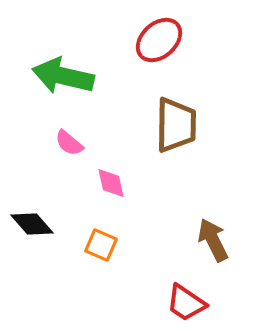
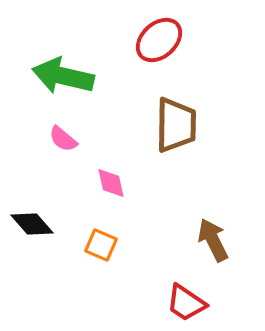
pink semicircle: moved 6 px left, 4 px up
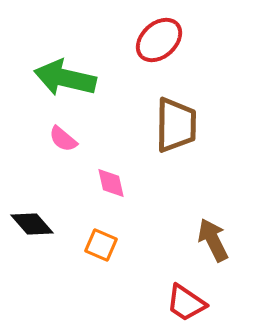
green arrow: moved 2 px right, 2 px down
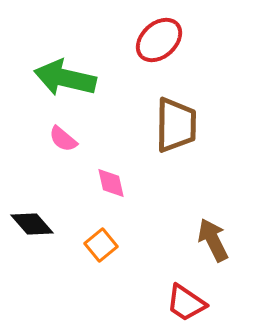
orange square: rotated 28 degrees clockwise
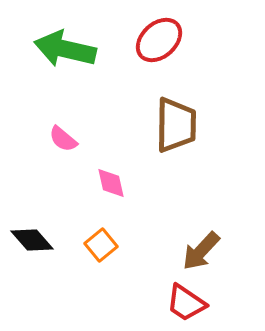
green arrow: moved 29 px up
black diamond: moved 16 px down
brown arrow: moved 12 px left, 11 px down; rotated 111 degrees counterclockwise
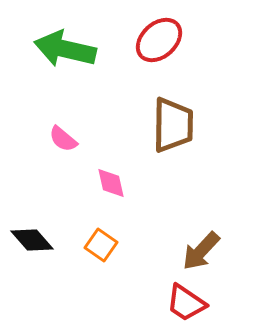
brown trapezoid: moved 3 px left
orange square: rotated 16 degrees counterclockwise
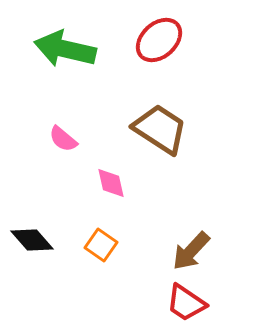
brown trapezoid: moved 13 px left, 4 px down; rotated 58 degrees counterclockwise
brown arrow: moved 10 px left
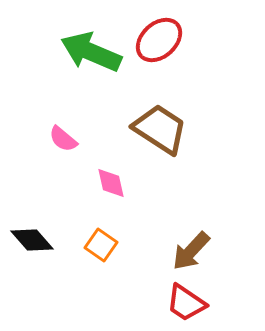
green arrow: moved 26 px right, 3 px down; rotated 10 degrees clockwise
